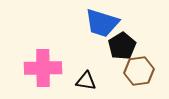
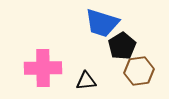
black triangle: rotated 15 degrees counterclockwise
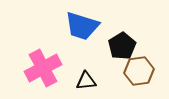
blue trapezoid: moved 20 px left, 3 px down
pink cross: rotated 27 degrees counterclockwise
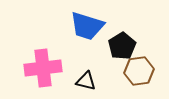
blue trapezoid: moved 5 px right
pink cross: rotated 21 degrees clockwise
black triangle: rotated 20 degrees clockwise
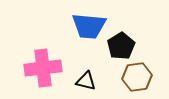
blue trapezoid: moved 2 px right; rotated 12 degrees counterclockwise
black pentagon: moved 1 px left
brown hexagon: moved 2 px left, 6 px down
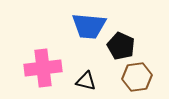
black pentagon: rotated 16 degrees counterclockwise
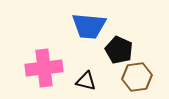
black pentagon: moved 2 px left, 4 px down
pink cross: moved 1 px right
